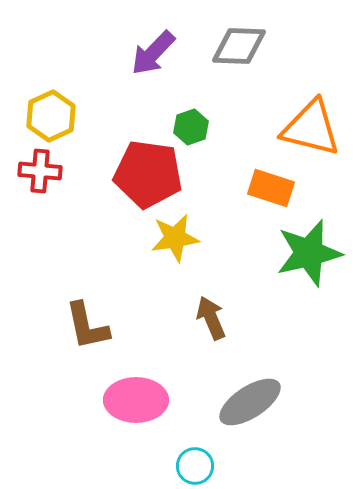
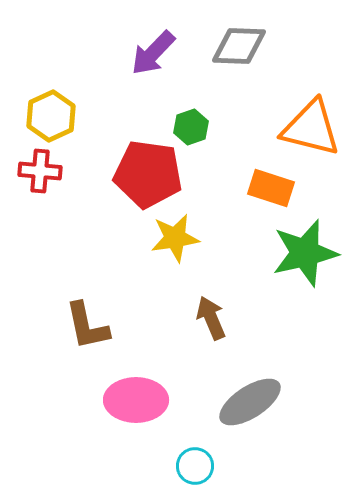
green star: moved 4 px left
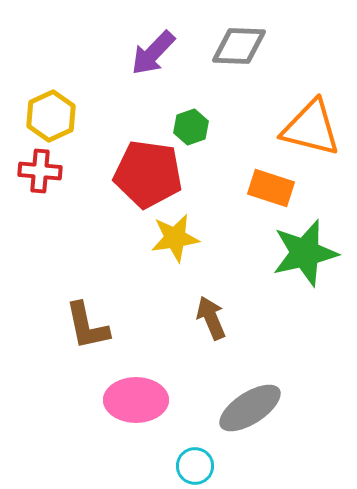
gray ellipse: moved 6 px down
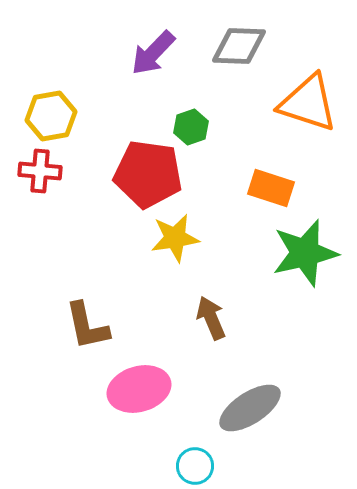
yellow hexagon: rotated 15 degrees clockwise
orange triangle: moved 3 px left, 25 px up; rotated 4 degrees clockwise
pink ellipse: moved 3 px right, 11 px up; rotated 16 degrees counterclockwise
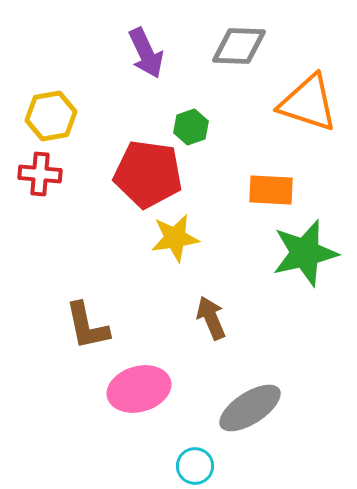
purple arrow: moved 7 px left; rotated 69 degrees counterclockwise
red cross: moved 3 px down
orange rectangle: moved 2 px down; rotated 15 degrees counterclockwise
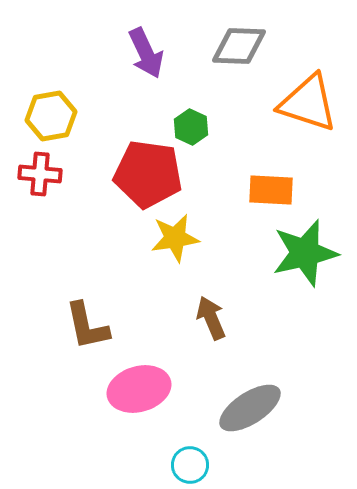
green hexagon: rotated 16 degrees counterclockwise
cyan circle: moved 5 px left, 1 px up
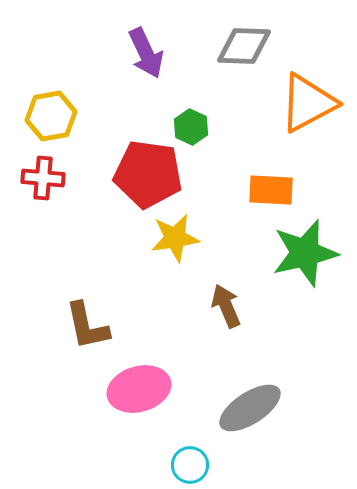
gray diamond: moved 5 px right
orange triangle: rotated 46 degrees counterclockwise
red cross: moved 3 px right, 4 px down
brown arrow: moved 15 px right, 12 px up
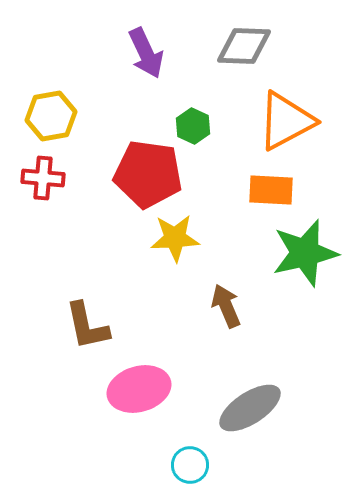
orange triangle: moved 22 px left, 18 px down
green hexagon: moved 2 px right, 1 px up
yellow star: rotated 6 degrees clockwise
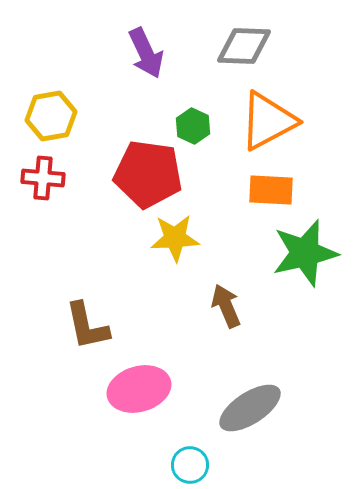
orange triangle: moved 18 px left
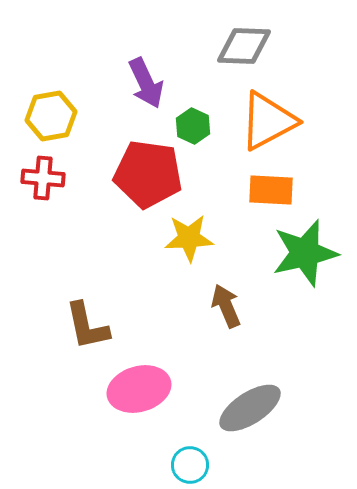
purple arrow: moved 30 px down
yellow star: moved 14 px right
